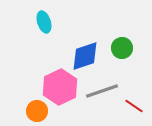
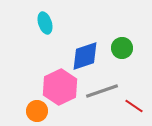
cyan ellipse: moved 1 px right, 1 px down
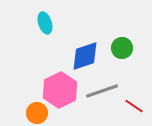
pink hexagon: moved 3 px down
orange circle: moved 2 px down
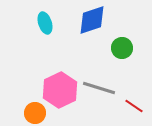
blue diamond: moved 7 px right, 36 px up
gray line: moved 3 px left, 3 px up; rotated 36 degrees clockwise
orange circle: moved 2 px left
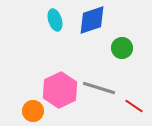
cyan ellipse: moved 10 px right, 3 px up
orange circle: moved 2 px left, 2 px up
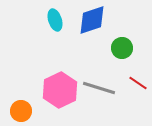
red line: moved 4 px right, 23 px up
orange circle: moved 12 px left
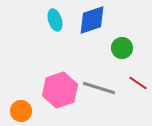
pink hexagon: rotated 8 degrees clockwise
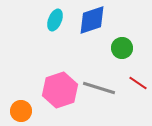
cyan ellipse: rotated 40 degrees clockwise
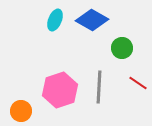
blue diamond: rotated 48 degrees clockwise
gray line: moved 1 px up; rotated 76 degrees clockwise
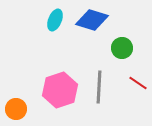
blue diamond: rotated 12 degrees counterclockwise
orange circle: moved 5 px left, 2 px up
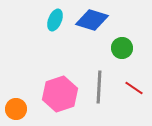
red line: moved 4 px left, 5 px down
pink hexagon: moved 4 px down
